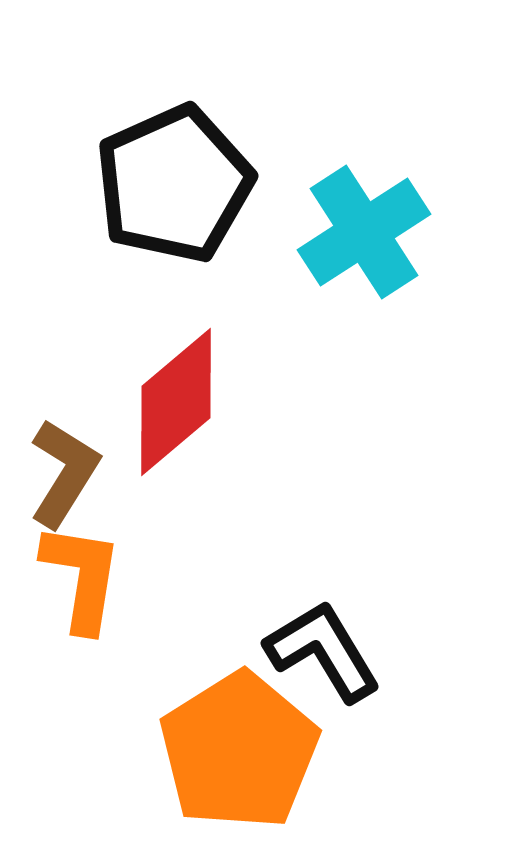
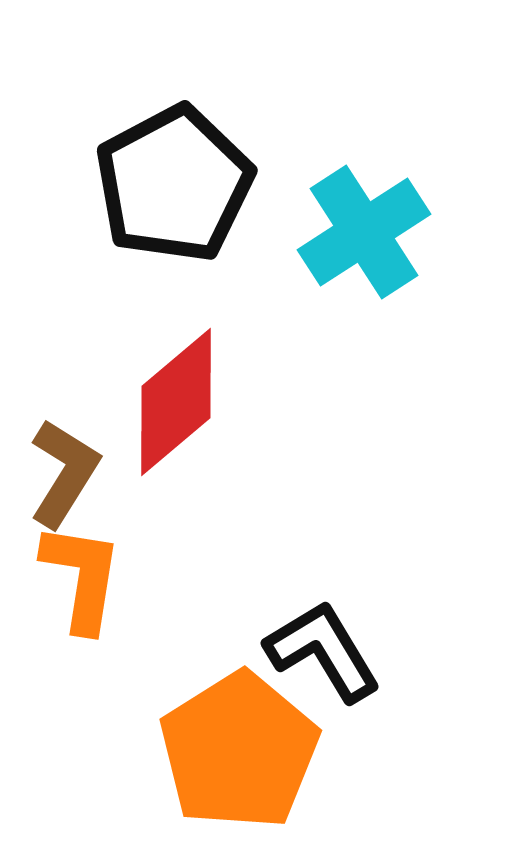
black pentagon: rotated 4 degrees counterclockwise
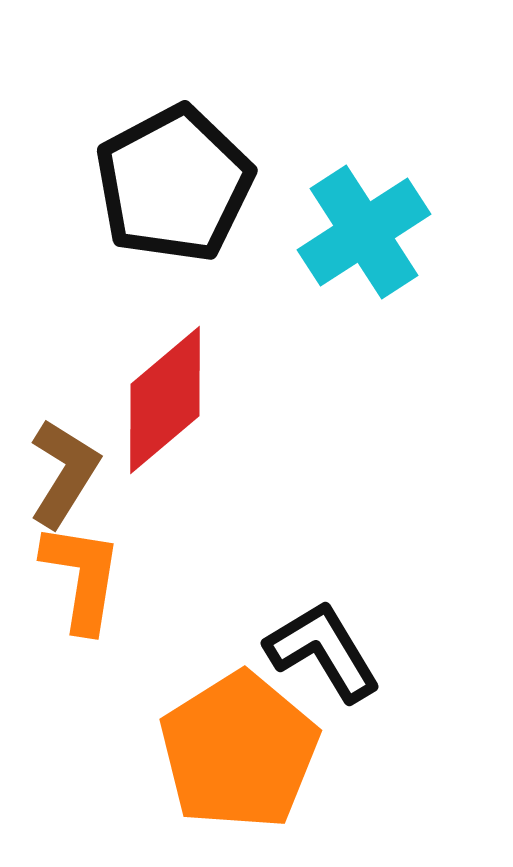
red diamond: moved 11 px left, 2 px up
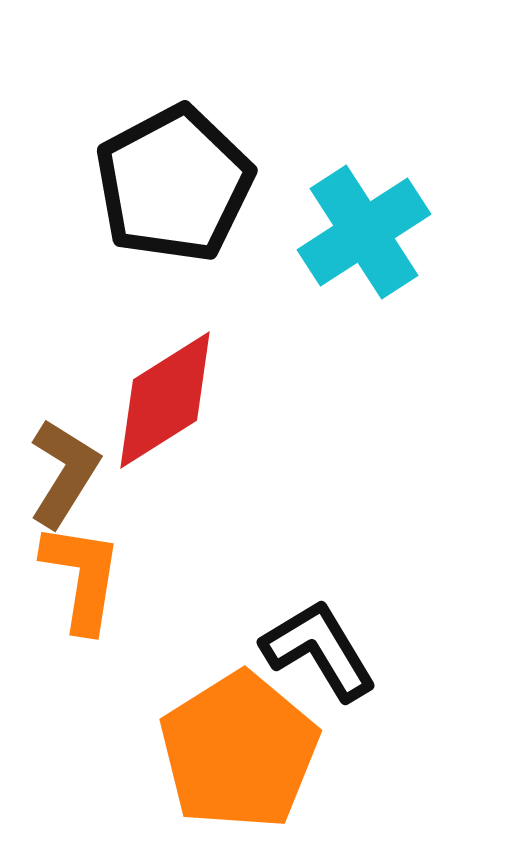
red diamond: rotated 8 degrees clockwise
black L-shape: moved 4 px left, 1 px up
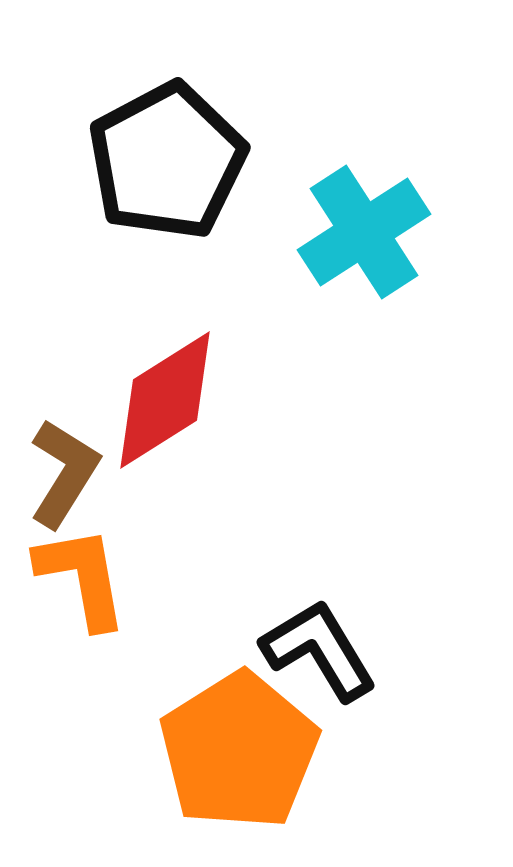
black pentagon: moved 7 px left, 23 px up
orange L-shape: rotated 19 degrees counterclockwise
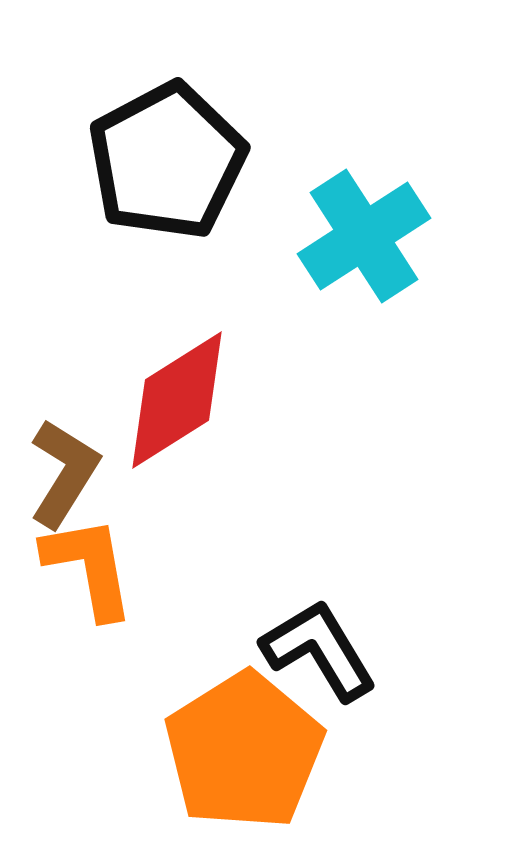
cyan cross: moved 4 px down
red diamond: moved 12 px right
orange L-shape: moved 7 px right, 10 px up
orange pentagon: moved 5 px right
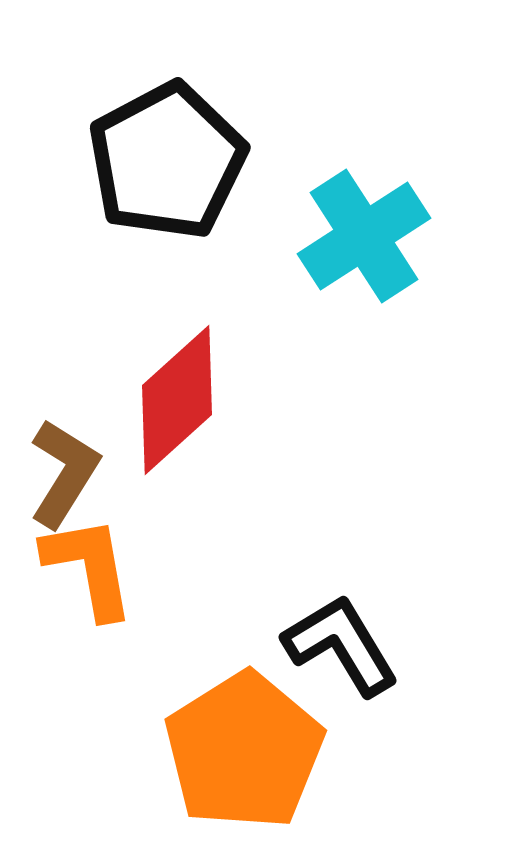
red diamond: rotated 10 degrees counterclockwise
black L-shape: moved 22 px right, 5 px up
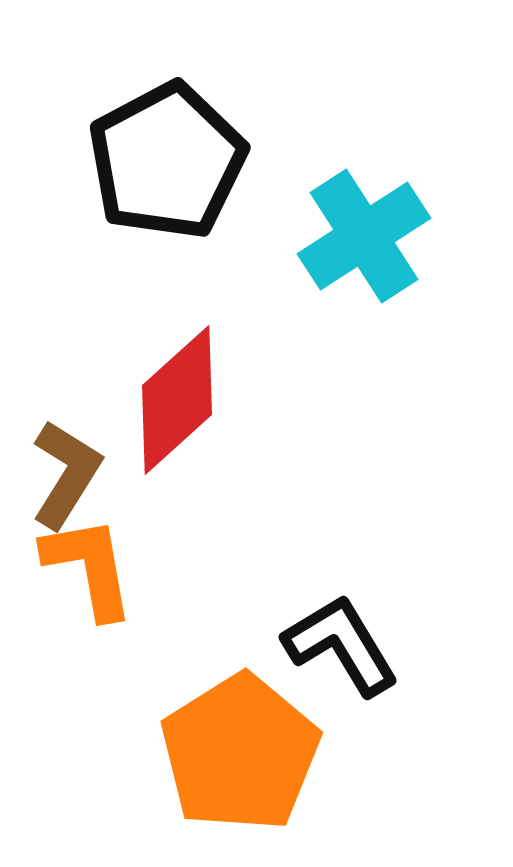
brown L-shape: moved 2 px right, 1 px down
orange pentagon: moved 4 px left, 2 px down
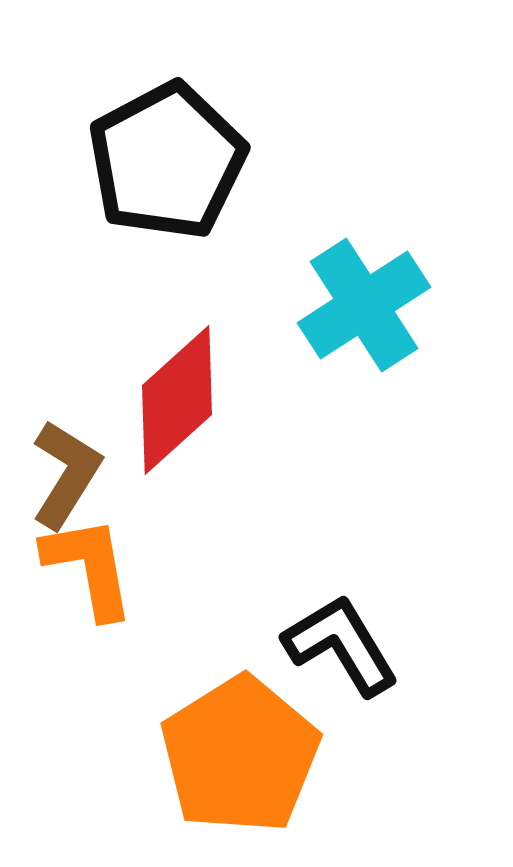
cyan cross: moved 69 px down
orange pentagon: moved 2 px down
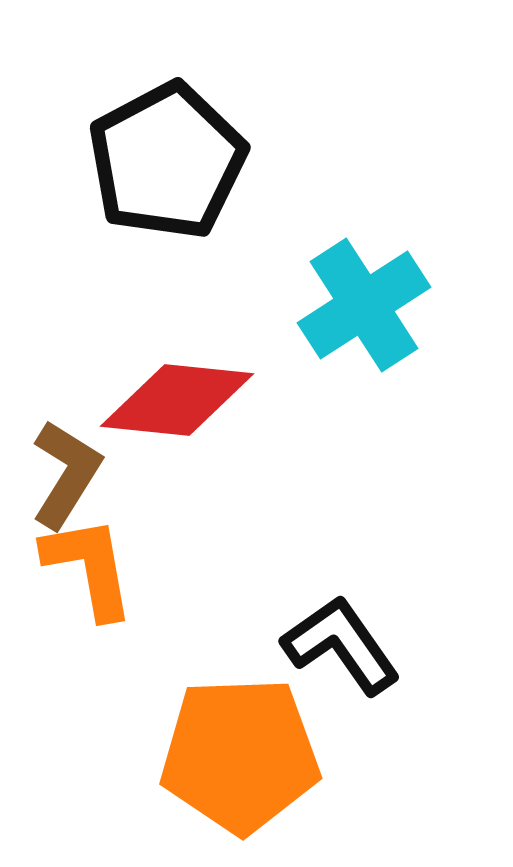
red diamond: rotated 48 degrees clockwise
black L-shape: rotated 4 degrees counterclockwise
orange pentagon: rotated 30 degrees clockwise
